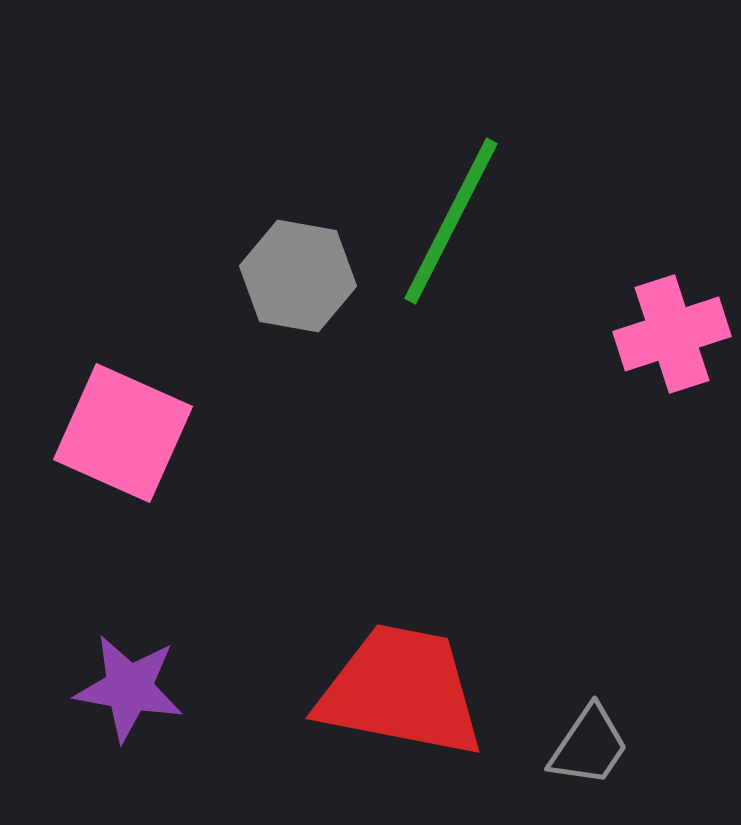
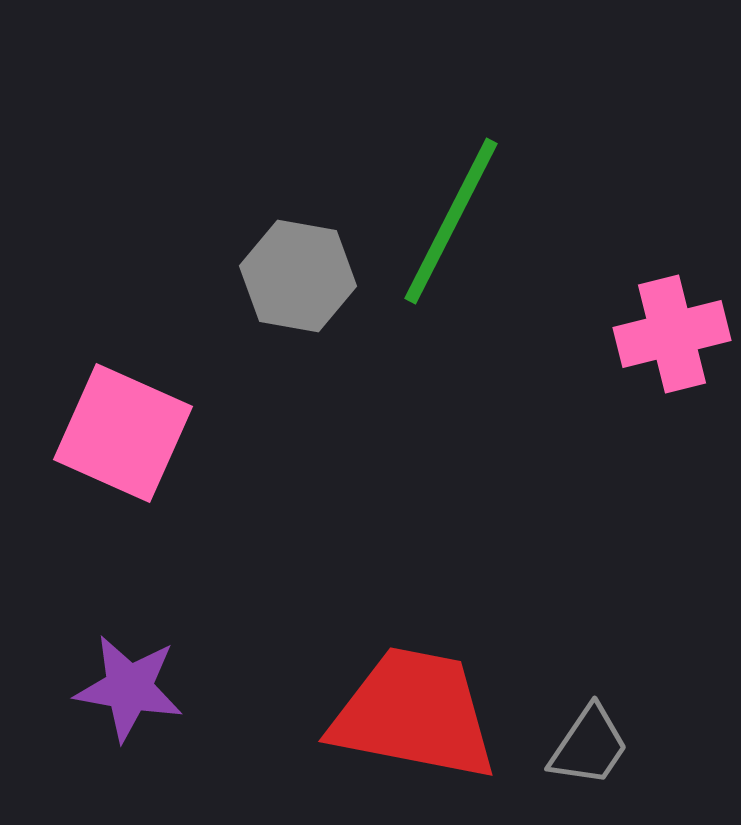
pink cross: rotated 4 degrees clockwise
red trapezoid: moved 13 px right, 23 px down
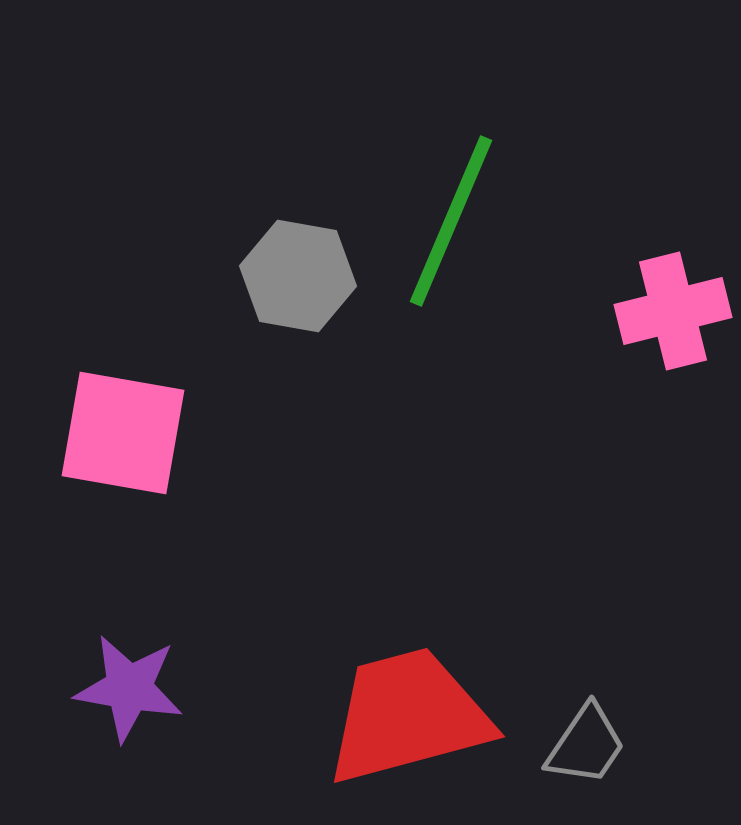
green line: rotated 4 degrees counterclockwise
pink cross: moved 1 px right, 23 px up
pink square: rotated 14 degrees counterclockwise
red trapezoid: moved 6 px left, 2 px down; rotated 26 degrees counterclockwise
gray trapezoid: moved 3 px left, 1 px up
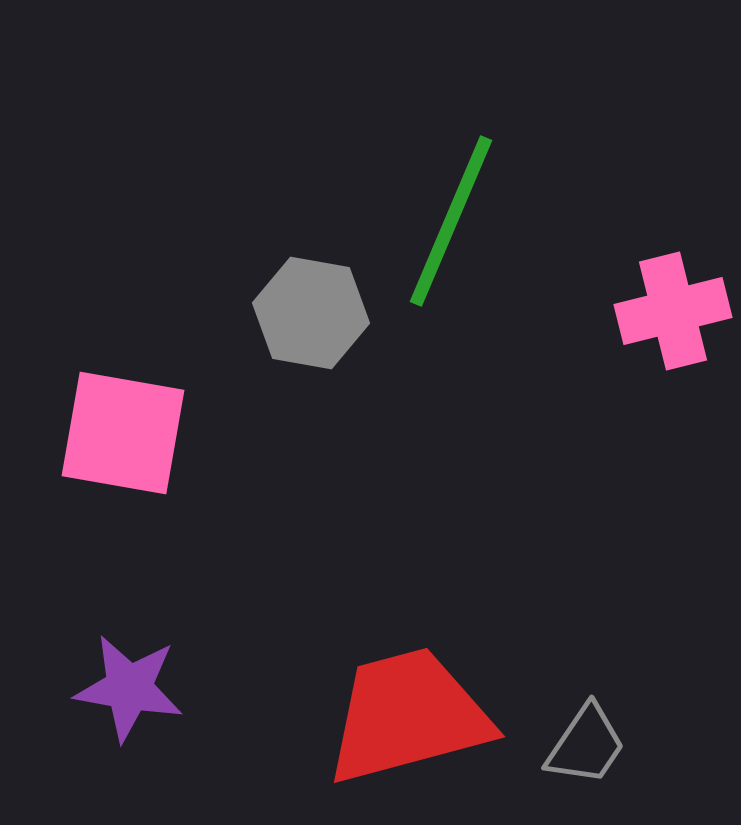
gray hexagon: moved 13 px right, 37 px down
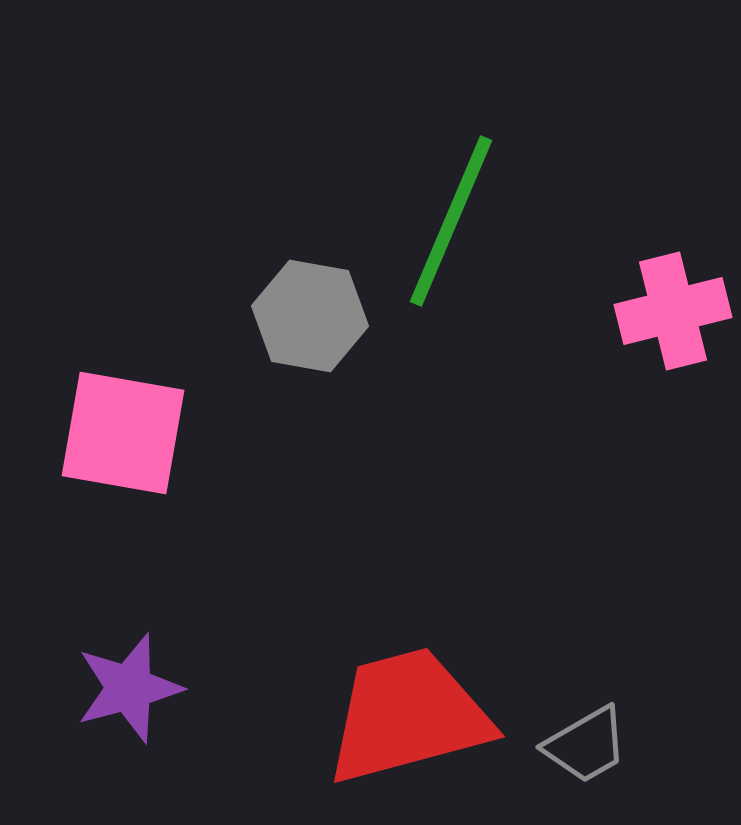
gray hexagon: moved 1 px left, 3 px down
purple star: rotated 25 degrees counterclockwise
gray trapezoid: rotated 26 degrees clockwise
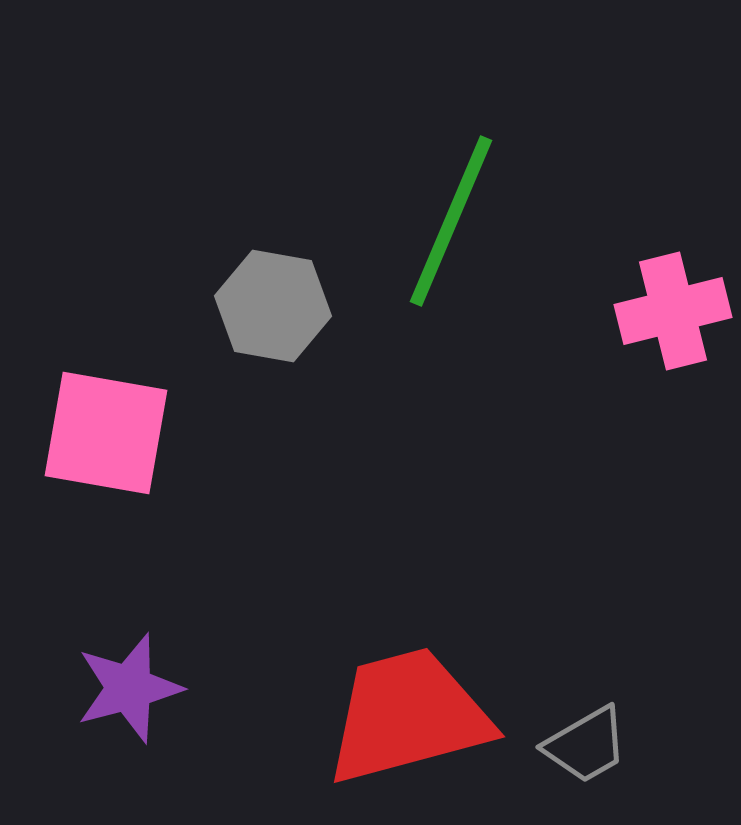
gray hexagon: moved 37 px left, 10 px up
pink square: moved 17 px left
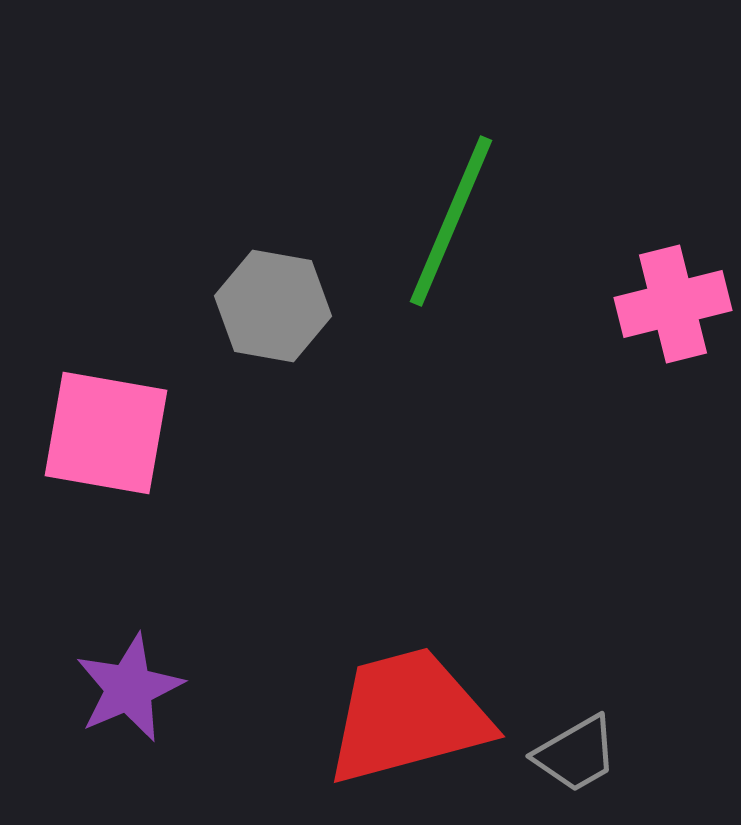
pink cross: moved 7 px up
purple star: rotated 8 degrees counterclockwise
gray trapezoid: moved 10 px left, 9 px down
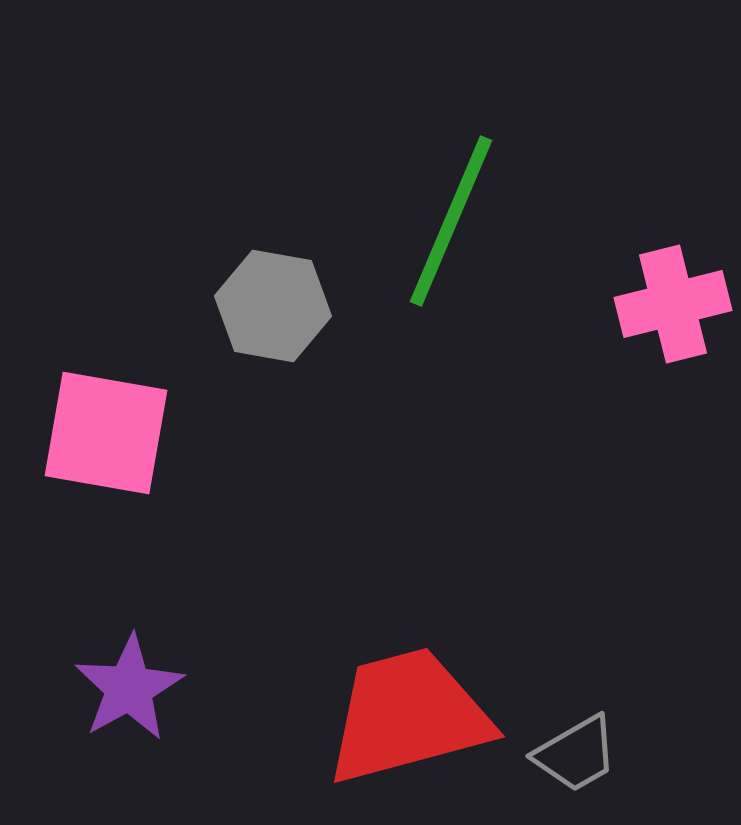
purple star: rotated 6 degrees counterclockwise
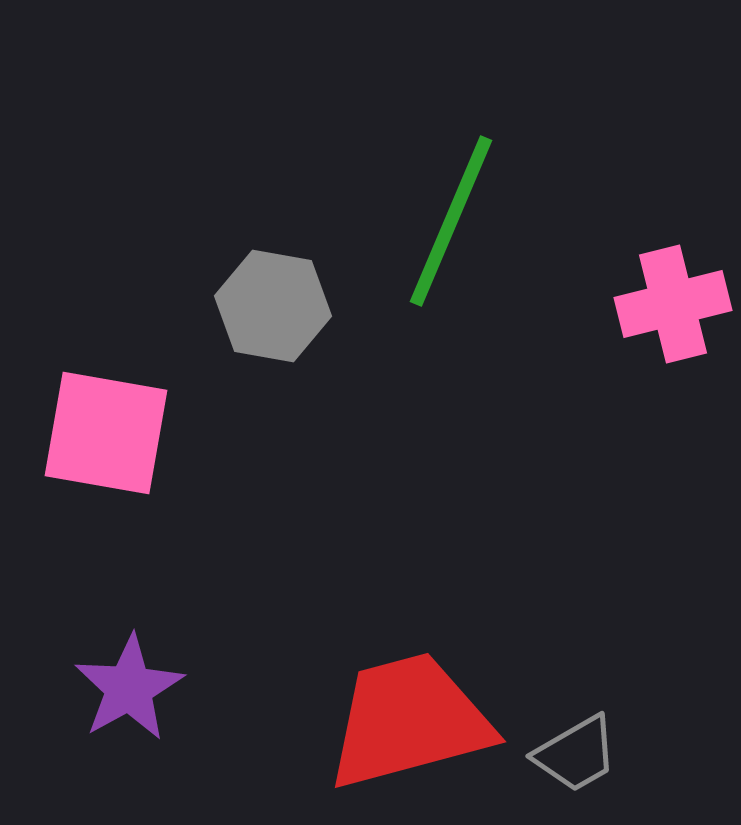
red trapezoid: moved 1 px right, 5 px down
